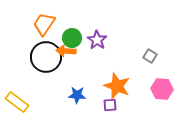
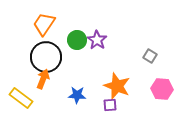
green circle: moved 5 px right, 2 px down
orange arrow: moved 23 px left, 28 px down; rotated 108 degrees clockwise
yellow rectangle: moved 4 px right, 4 px up
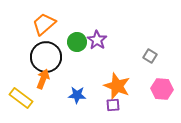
orange trapezoid: rotated 15 degrees clockwise
green circle: moved 2 px down
purple square: moved 3 px right
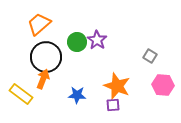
orange trapezoid: moved 5 px left
pink hexagon: moved 1 px right, 4 px up
yellow rectangle: moved 4 px up
